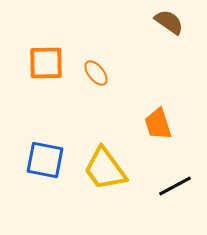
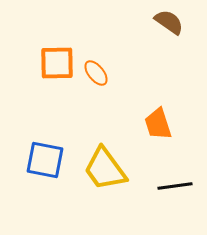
orange square: moved 11 px right
black line: rotated 20 degrees clockwise
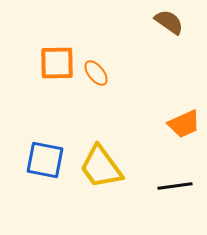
orange trapezoid: moved 26 px right; rotated 96 degrees counterclockwise
yellow trapezoid: moved 4 px left, 2 px up
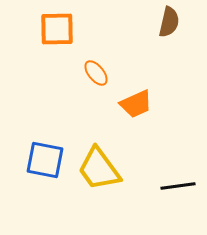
brown semicircle: rotated 68 degrees clockwise
orange square: moved 34 px up
orange trapezoid: moved 48 px left, 20 px up
yellow trapezoid: moved 2 px left, 2 px down
black line: moved 3 px right
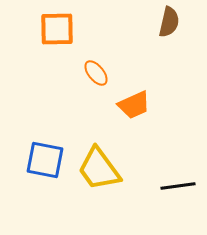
orange trapezoid: moved 2 px left, 1 px down
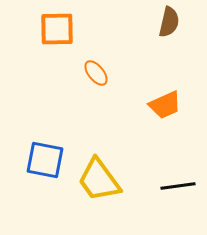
orange trapezoid: moved 31 px right
yellow trapezoid: moved 11 px down
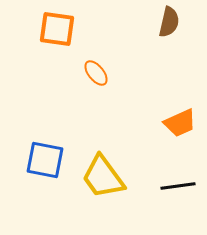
orange square: rotated 9 degrees clockwise
orange trapezoid: moved 15 px right, 18 px down
yellow trapezoid: moved 4 px right, 3 px up
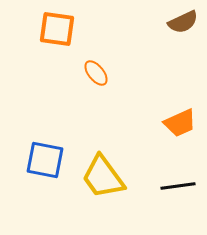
brown semicircle: moved 14 px right; rotated 52 degrees clockwise
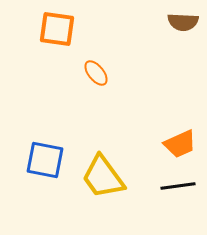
brown semicircle: rotated 28 degrees clockwise
orange trapezoid: moved 21 px down
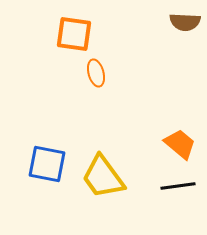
brown semicircle: moved 2 px right
orange square: moved 17 px right, 5 px down
orange ellipse: rotated 24 degrees clockwise
orange trapezoid: rotated 116 degrees counterclockwise
blue square: moved 2 px right, 4 px down
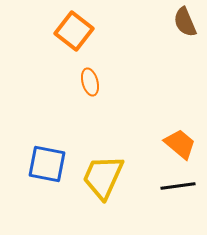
brown semicircle: rotated 64 degrees clockwise
orange square: moved 3 px up; rotated 30 degrees clockwise
orange ellipse: moved 6 px left, 9 px down
yellow trapezoid: rotated 60 degrees clockwise
